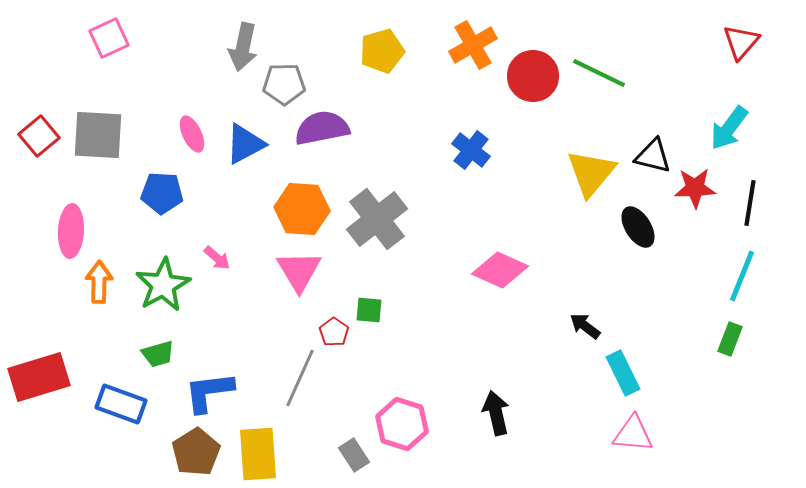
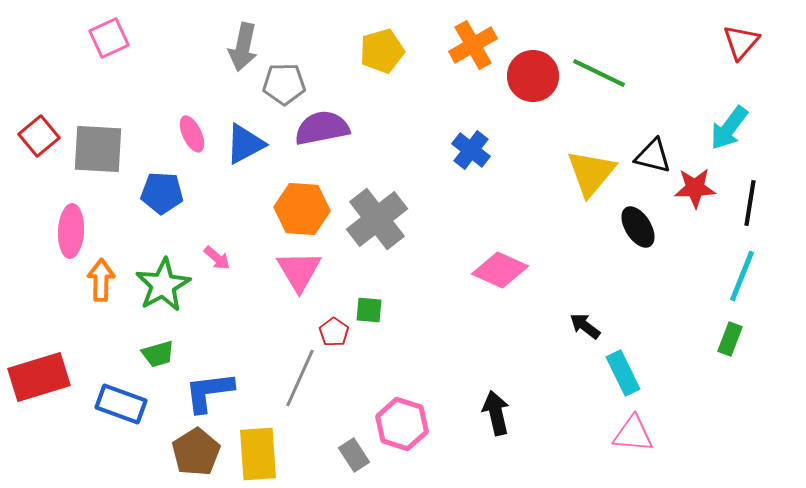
gray square at (98, 135): moved 14 px down
orange arrow at (99, 282): moved 2 px right, 2 px up
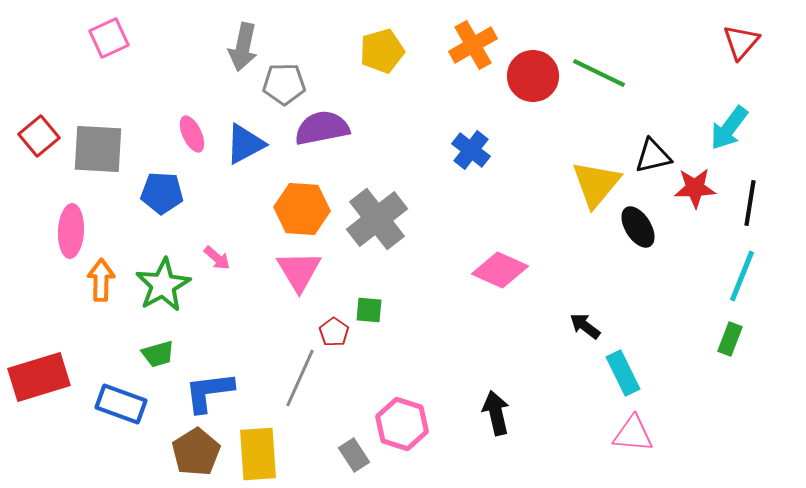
black triangle at (653, 156): rotated 27 degrees counterclockwise
yellow triangle at (591, 173): moved 5 px right, 11 px down
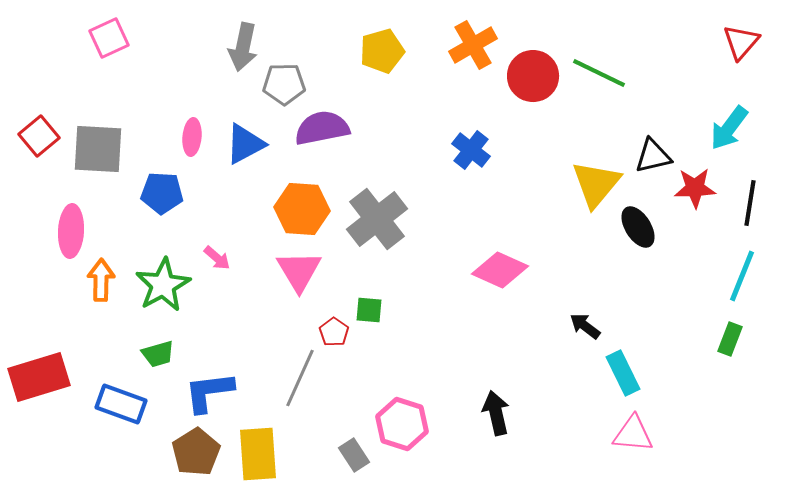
pink ellipse at (192, 134): moved 3 px down; rotated 30 degrees clockwise
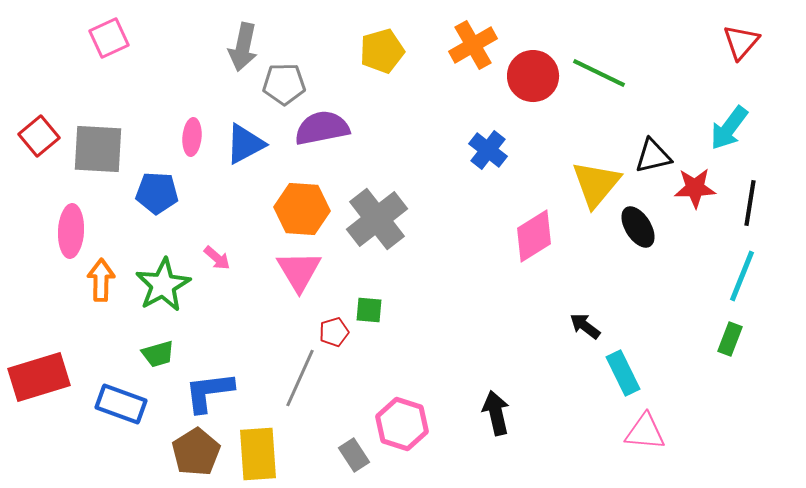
blue cross at (471, 150): moved 17 px right
blue pentagon at (162, 193): moved 5 px left
pink diamond at (500, 270): moved 34 px right, 34 px up; rotated 56 degrees counterclockwise
red pentagon at (334, 332): rotated 20 degrees clockwise
pink triangle at (633, 434): moved 12 px right, 2 px up
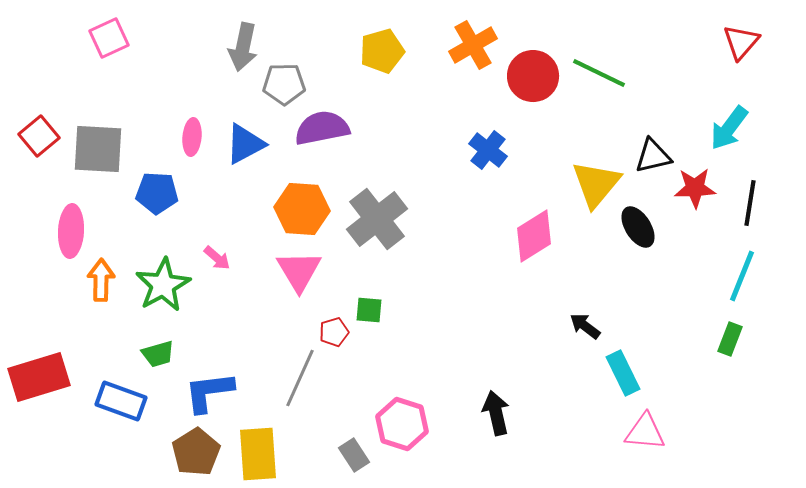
blue rectangle at (121, 404): moved 3 px up
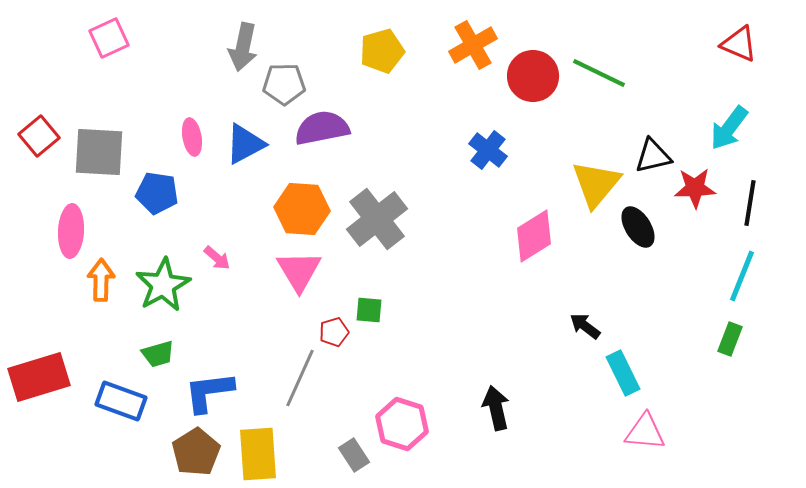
red triangle at (741, 42): moved 2 px left, 2 px down; rotated 48 degrees counterclockwise
pink ellipse at (192, 137): rotated 15 degrees counterclockwise
gray square at (98, 149): moved 1 px right, 3 px down
blue pentagon at (157, 193): rotated 6 degrees clockwise
black arrow at (496, 413): moved 5 px up
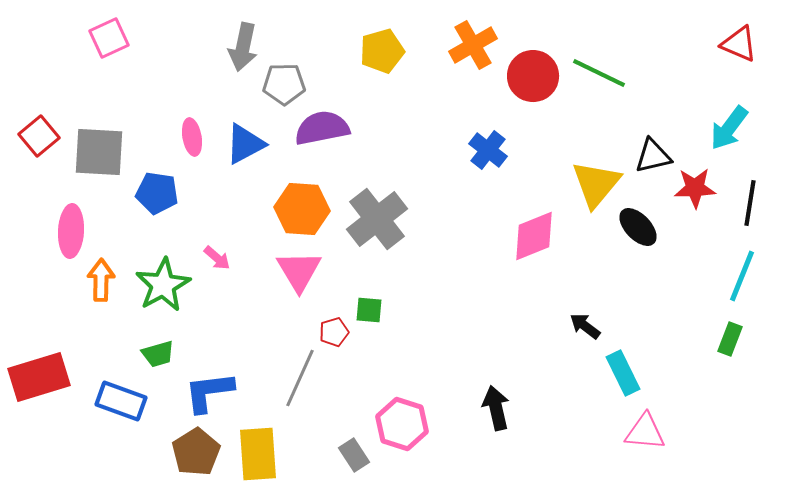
black ellipse at (638, 227): rotated 12 degrees counterclockwise
pink diamond at (534, 236): rotated 10 degrees clockwise
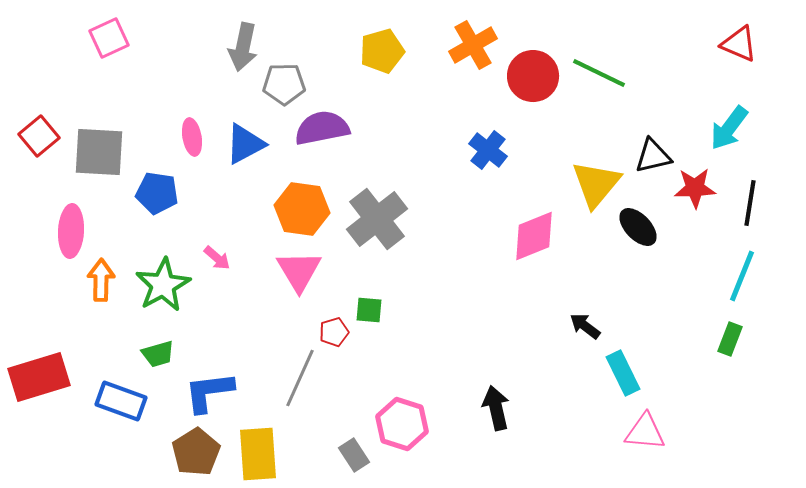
orange hexagon at (302, 209): rotated 4 degrees clockwise
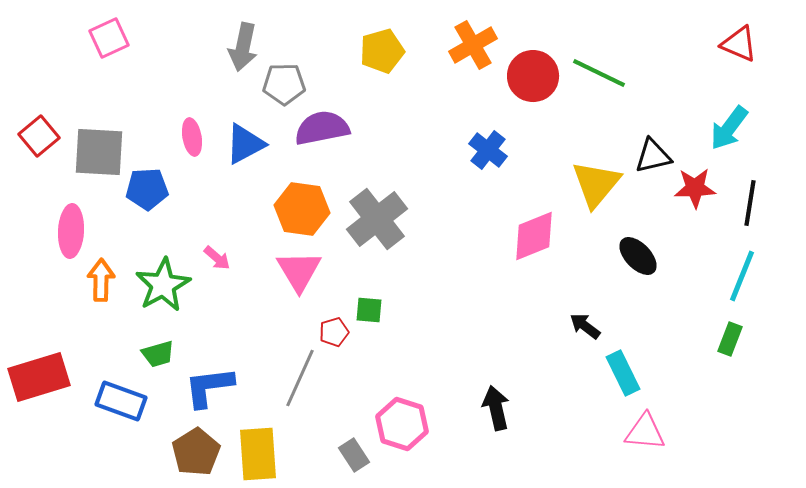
blue pentagon at (157, 193): moved 10 px left, 4 px up; rotated 12 degrees counterclockwise
black ellipse at (638, 227): moved 29 px down
blue L-shape at (209, 392): moved 5 px up
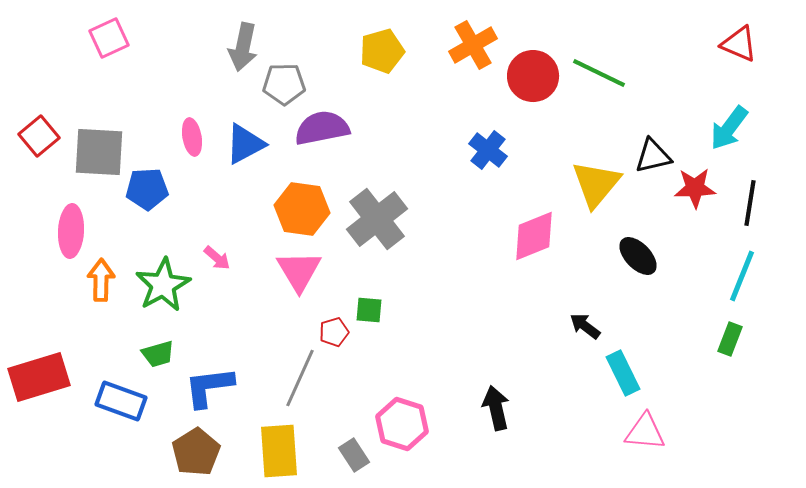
yellow rectangle at (258, 454): moved 21 px right, 3 px up
